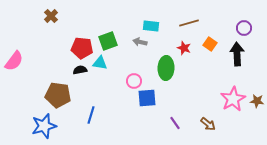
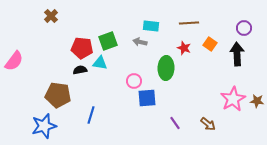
brown line: rotated 12 degrees clockwise
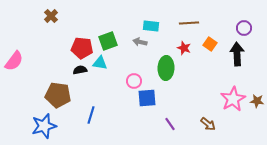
purple line: moved 5 px left, 1 px down
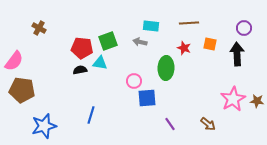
brown cross: moved 12 px left, 12 px down; rotated 16 degrees counterclockwise
orange square: rotated 24 degrees counterclockwise
brown pentagon: moved 36 px left, 5 px up
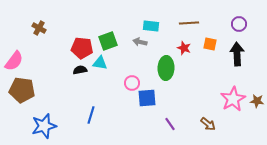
purple circle: moved 5 px left, 4 px up
pink circle: moved 2 px left, 2 px down
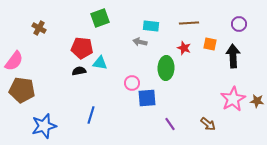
green square: moved 8 px left, 23 px up
black arrow: moved 4 px left, 2 px down
black semicircle: moved 1 px left, 1 px down
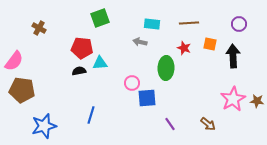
cyan rectangle: moved 1 px right, 2 px up
cyan triangle: rotated 14 degrees counterclockwise
